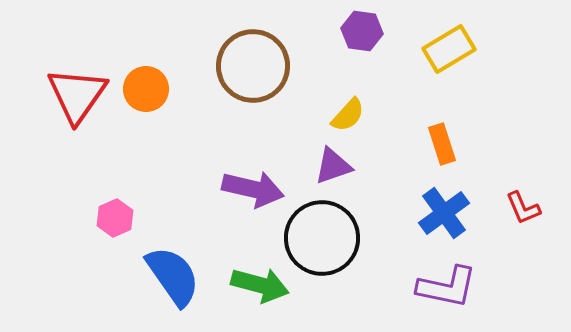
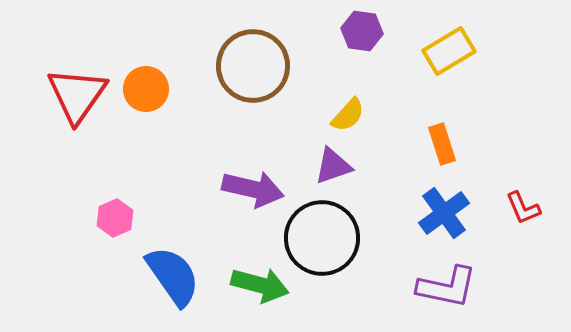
yellow rectangle: moved 2 px down
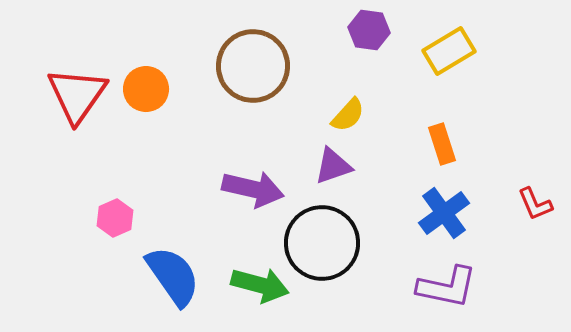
purple hexagon: moved 7 px right, 1 px up
red L-shape: moved 12 px right, 4 px up
black circle: moved 5 px down
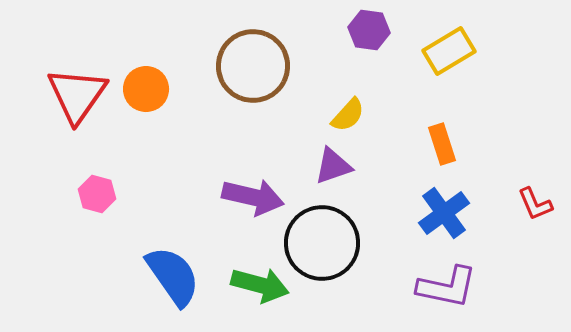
purple arrow: moved 8 px down
pink hexagon: moved 18 px left, 24 px up; rotated 21 degrees counterclockwise
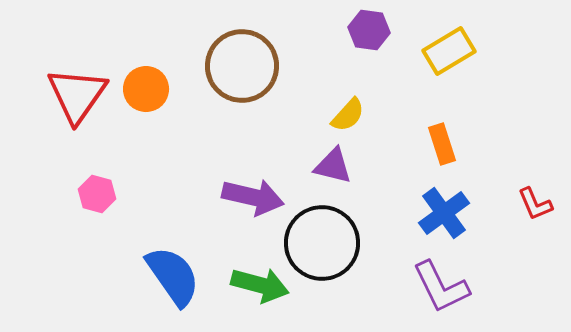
brown circle: moved 11 px left
purple triangle: rotated 33 degrees clockwise
purple L-shape: moved 6 px left; rotated 52 degrees clockwise
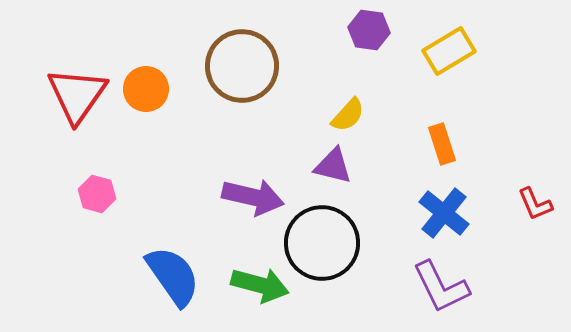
blue cross: rotated 15 degrees counterclockwise
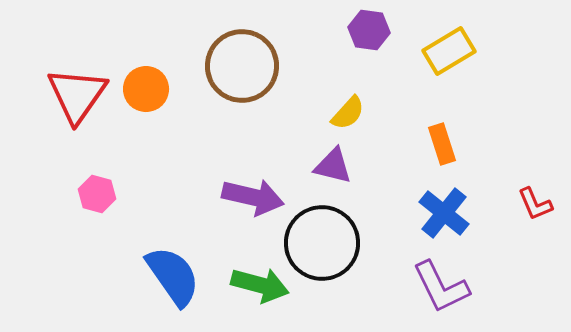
yellow semicircle: moved 2 px up
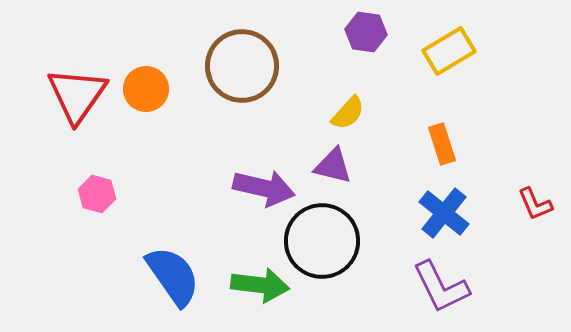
purple hexagon: moved 3 px left, 2 px down
purple arrow: moved 11 px right, 9 px up
black circle: moved 2 px up
green arrow: rotated 8 degrees counterclockwise
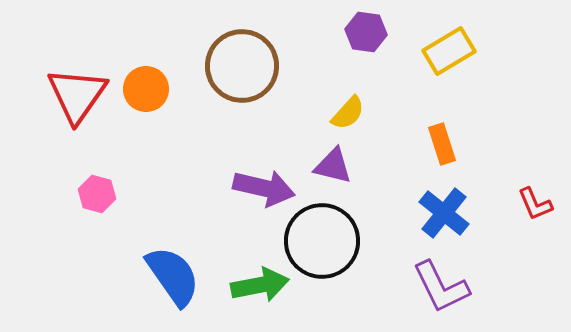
green arrow: rotated 18 degrees counterclockwise
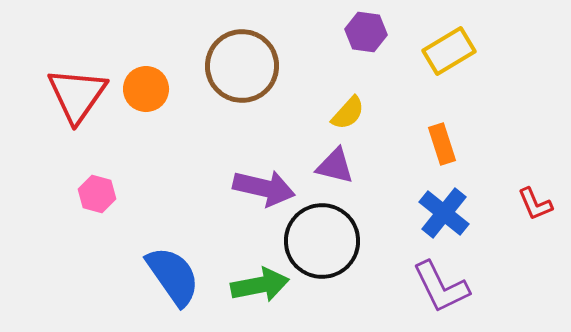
purple triangle: moved 2 px right
